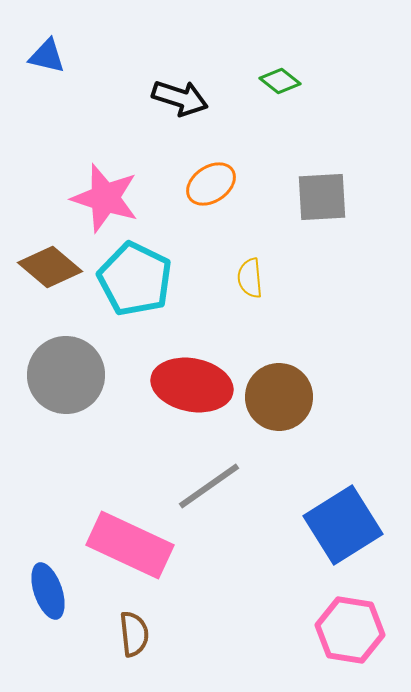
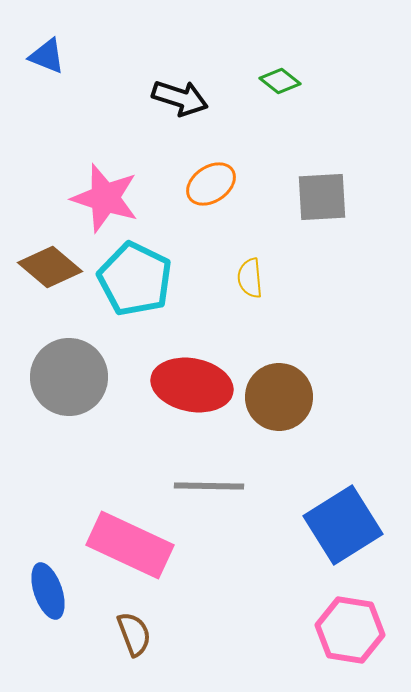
blue triangle: rotated 9 degrees clockwise
gray circle: moved 3 px right, 2 px down
gray line: rotated 36 degrees clockwise
brown semicircle: rotated 15 degrees counterclockwise
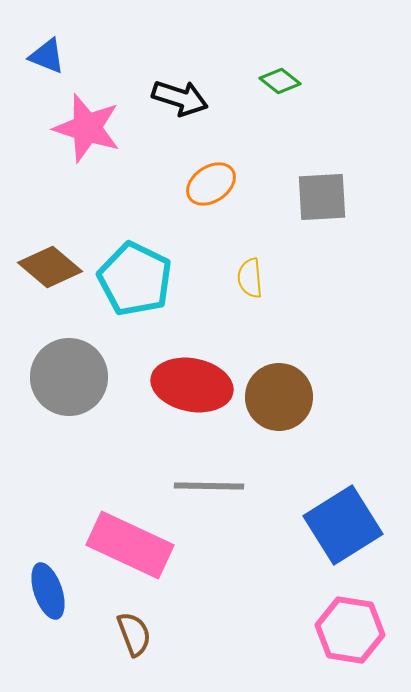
pink star: moved 18 px left, 70 px up
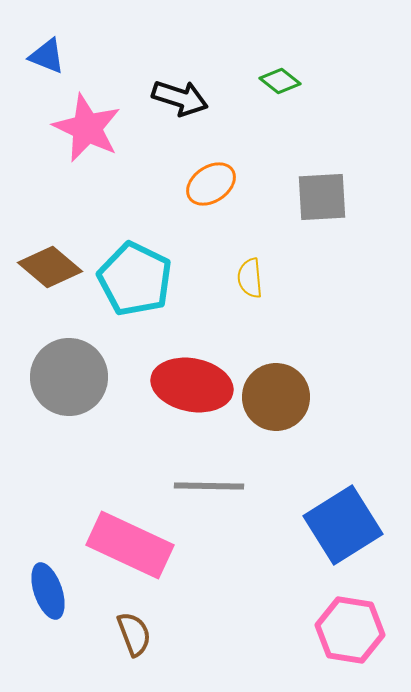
pink star: rotated 8 degrees clockwise
brown circle: moved 3 px left
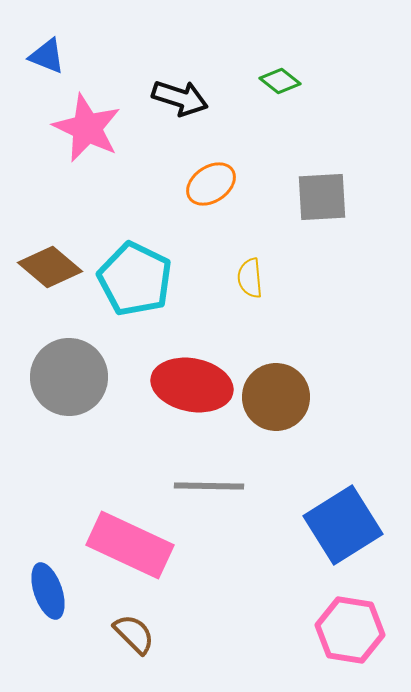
brown semicircle: rotated 24 degrees counterclockwise
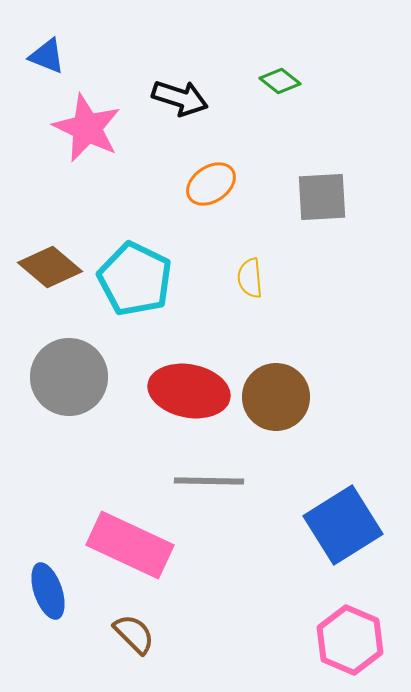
red ellipse: moved 3 px left, 6 px down
gray line: moved 5 px up
pink hexagon: moved 10 px down; rotated 14 degrees clockwise
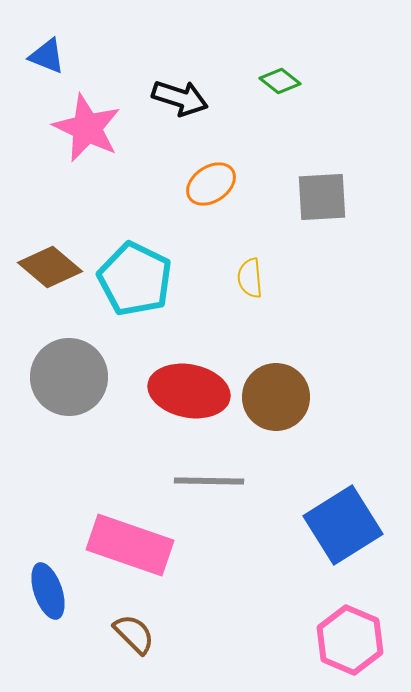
pink rectangle: rotated 6 degrees counterclockwise
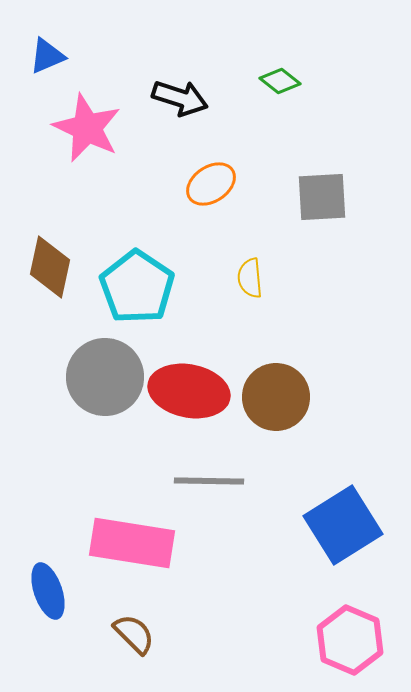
blue triangle: rotated 45 degrees counterclockwise
brown diamond: rotated 62 degrees clockwise
cyan pentagon: moved 2 px right, 8 px down; rotated 8 degrees clockwise
gray circle: moved 36 px right
pink rectangle: moved 2 px right, 2 px up; rotated 10 degrees counterclockwise
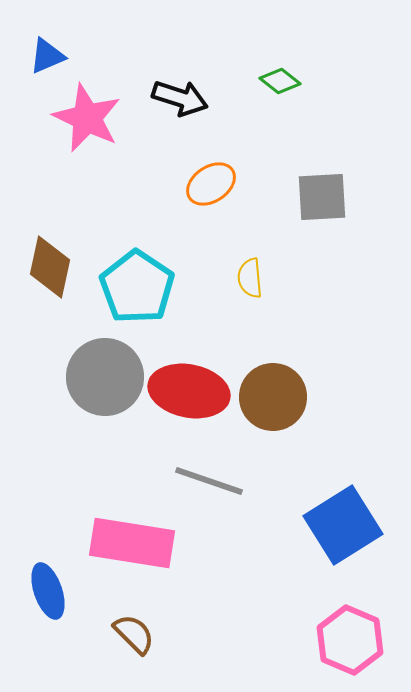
pink star: moved 10 px up
brown circle: moved 3 px left
gray line: rotated 18 degrees clockwise
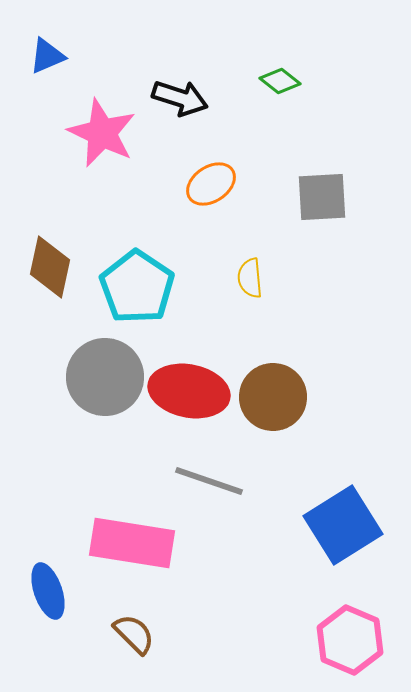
pink star: moved 15 px right, 15 px down
